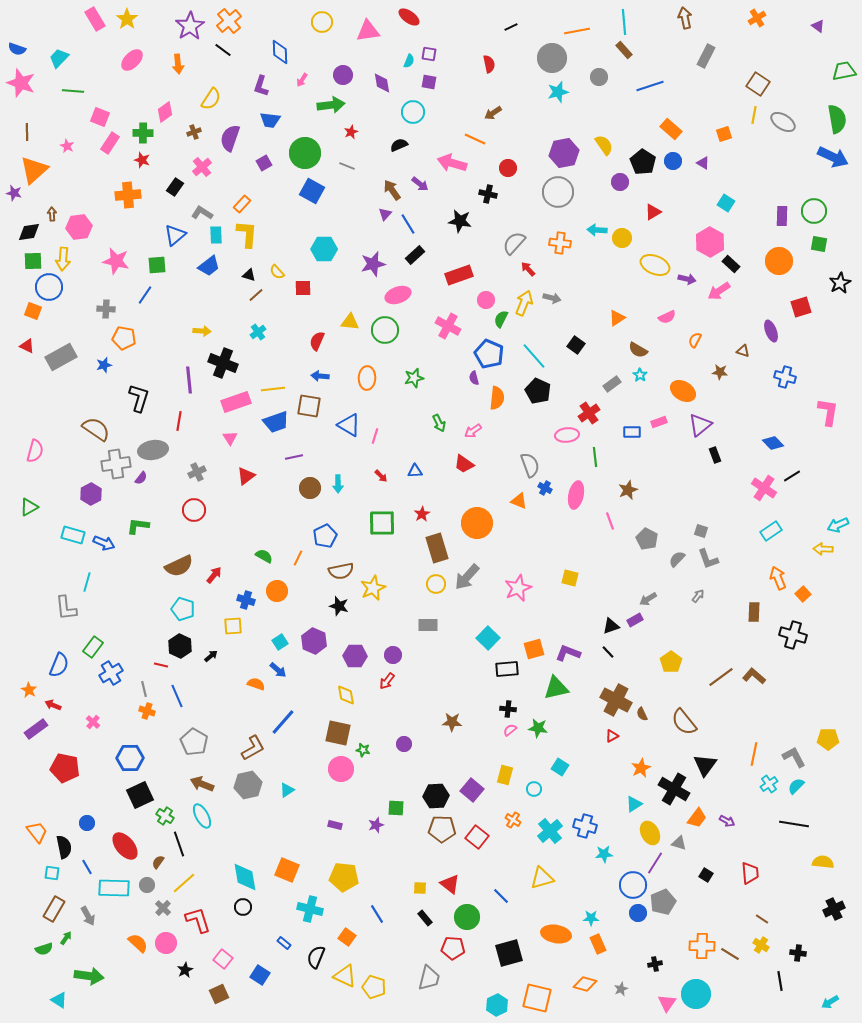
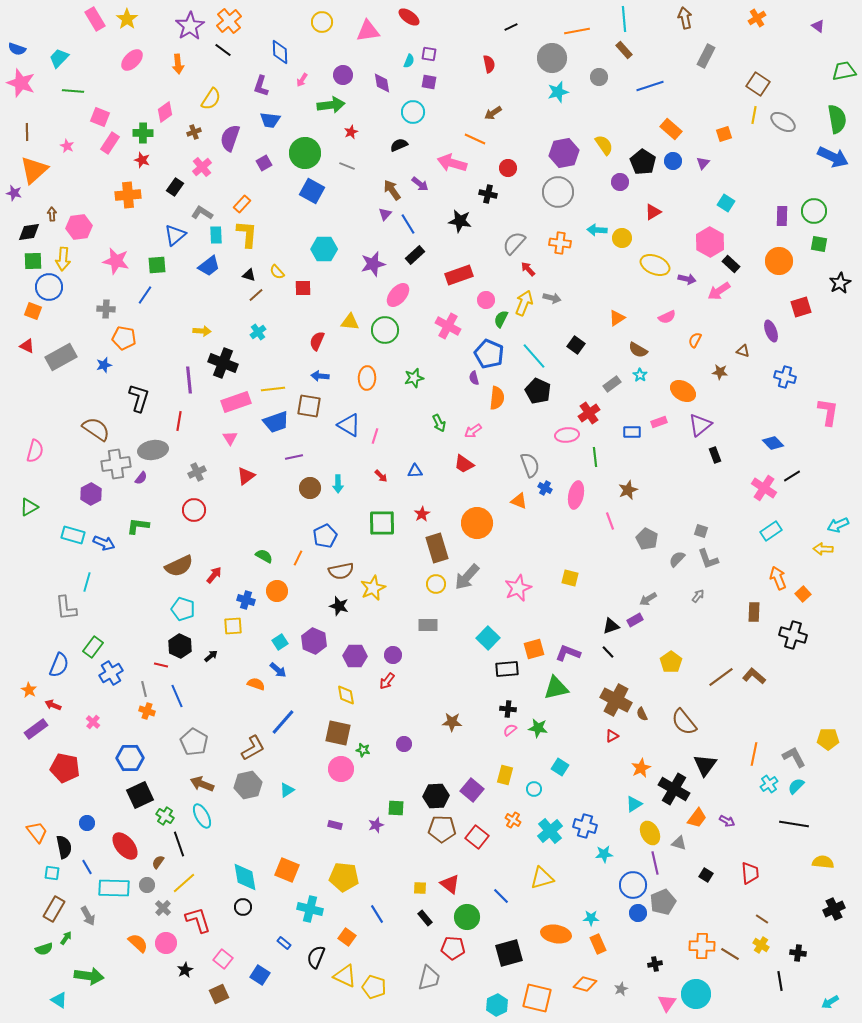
cyan line at (624, 22): moved 3 px up
purple triangle at (703, 163): rotated 40 degrees clockwise
pink ellipse at (398, 295): rotated 30 degrees counterclockwise
purple line at (655, 863): rotated 45 degrees counterclockwise
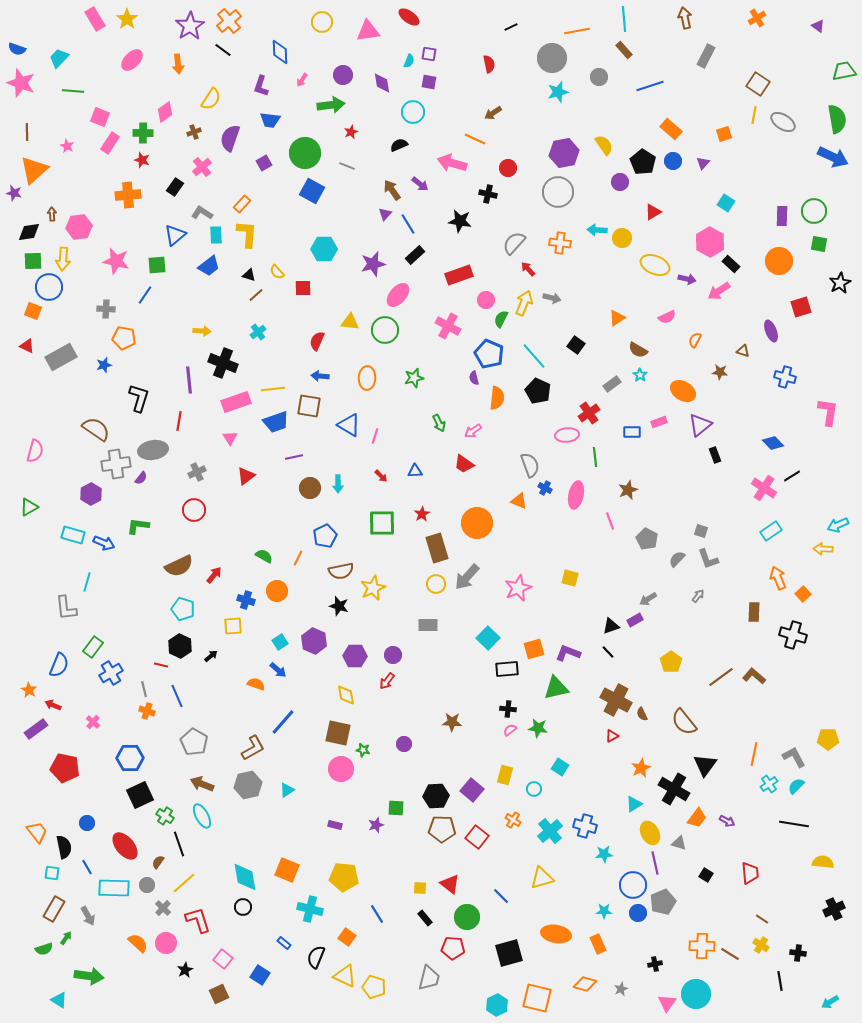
cyan star at (591, 918): moved 13 px right, 7 px up
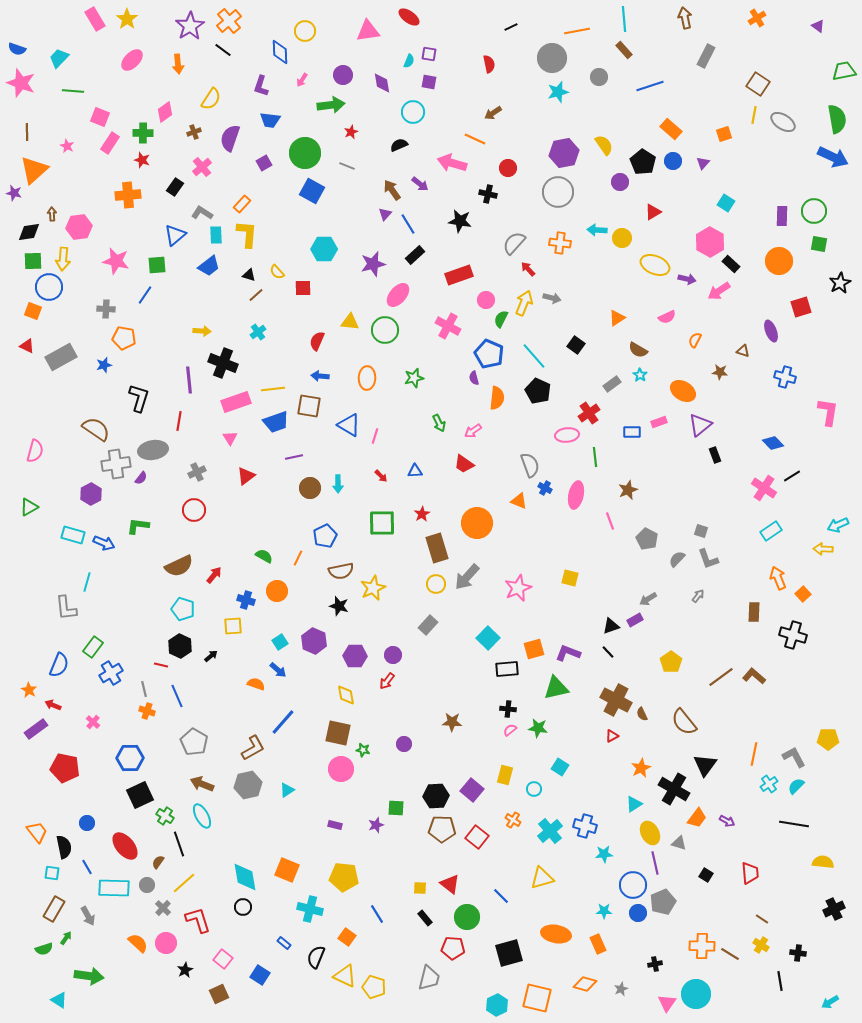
yellow circle at (322, 22): moved 17 px left, 9 px down
gray rectangle at (428, 625): rotated 48 degrees counterclockwise
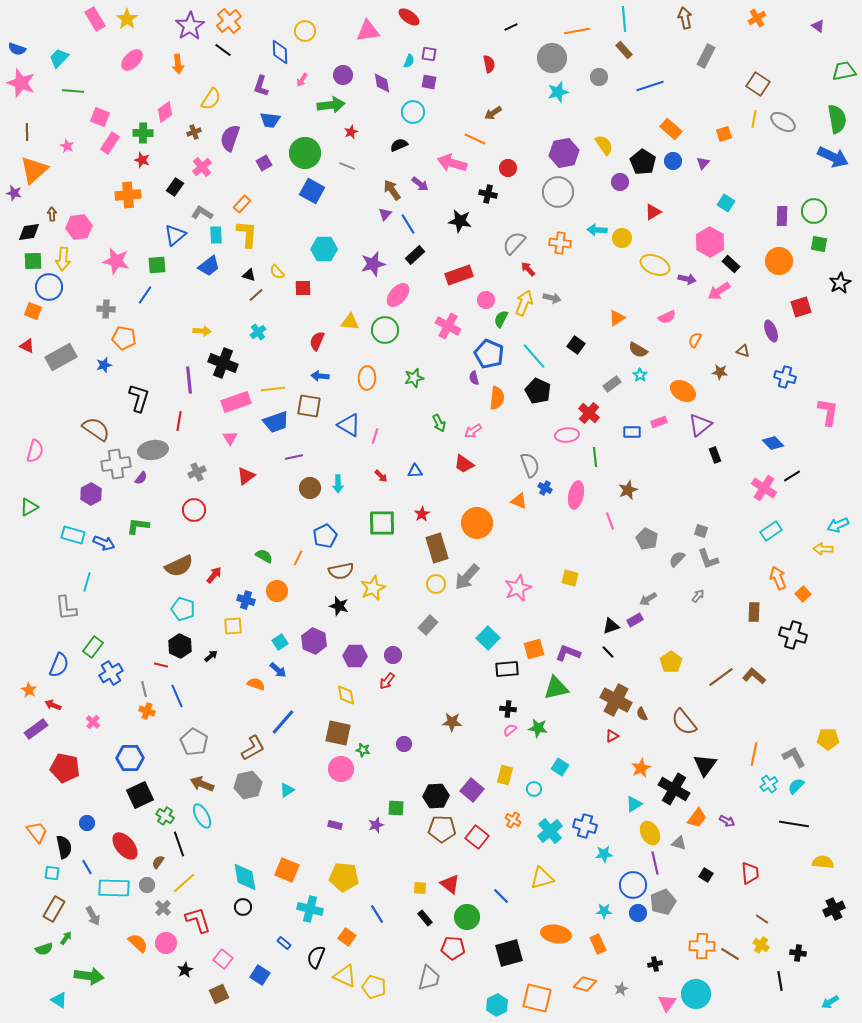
yellow line at (754, 115): moved 4 px down
red cross at (589, 413): rotated 15 degrees counterclockwise
gray arrow at (88, 916): moved 5 px right
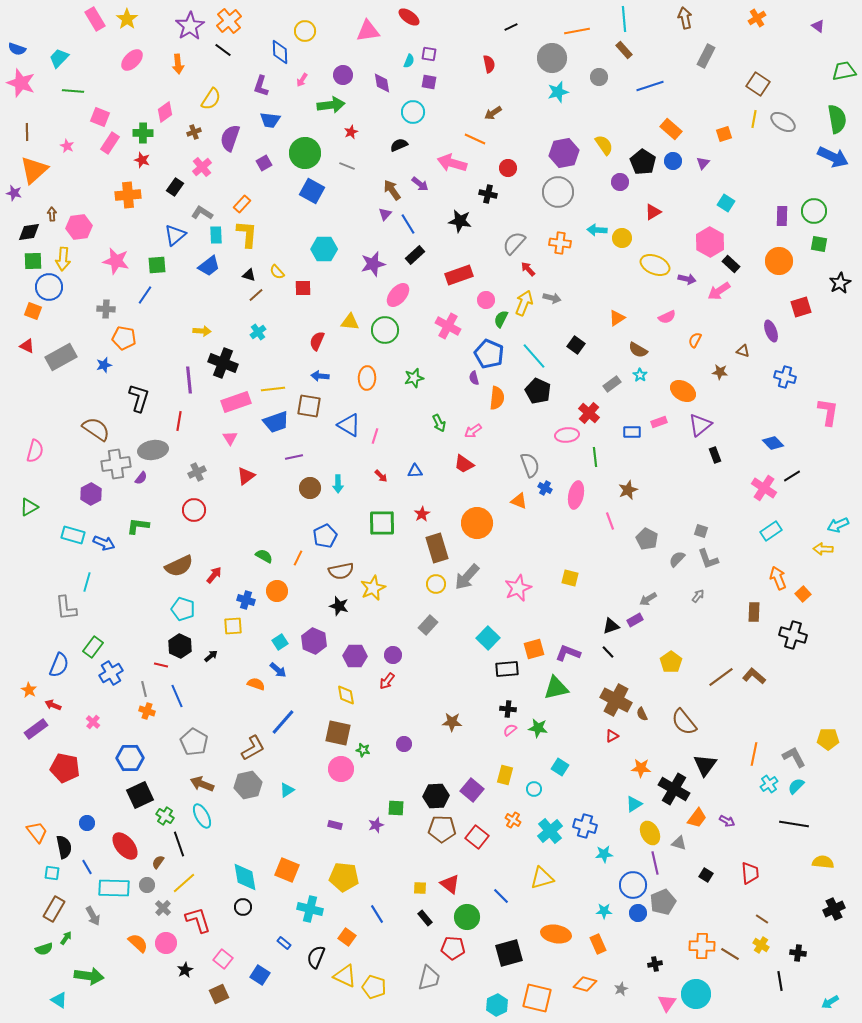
orange star at (641, 768): rotated 30 degrees clockwise
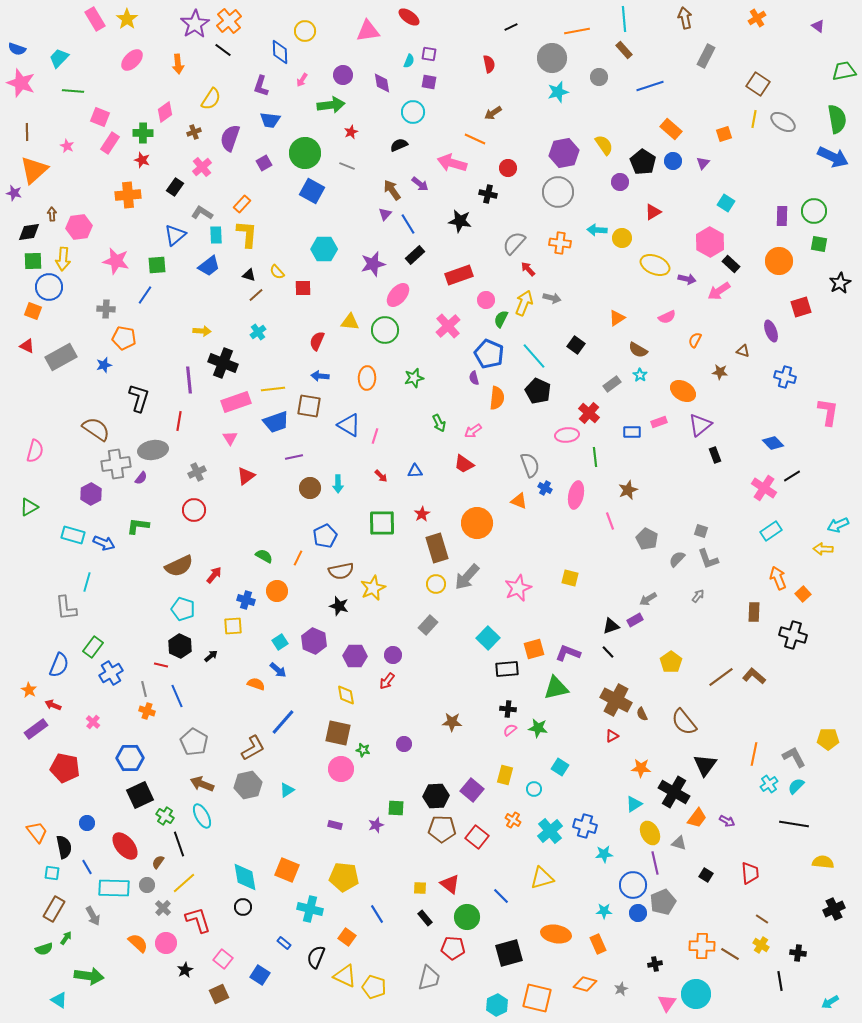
purple star at (190, 26): moved 5 px right, 2 px up
pink cross at (448, 326): rotated 20 degrees clockwise
black cross at (674, 789): moved 3 px down
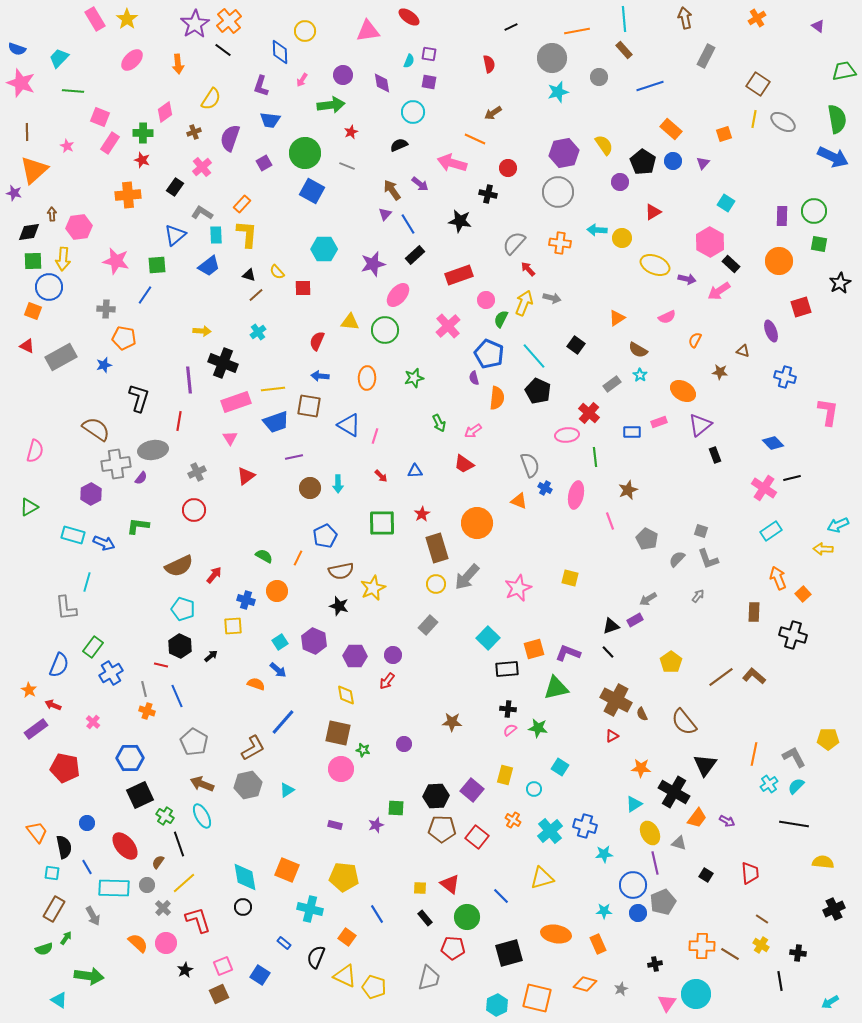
black line at (792, 476): moved 2 px down; rotated 18 degrees clockwise
pink square at (223, 959): moved 7 px down; rotated 30 degrees clockwise
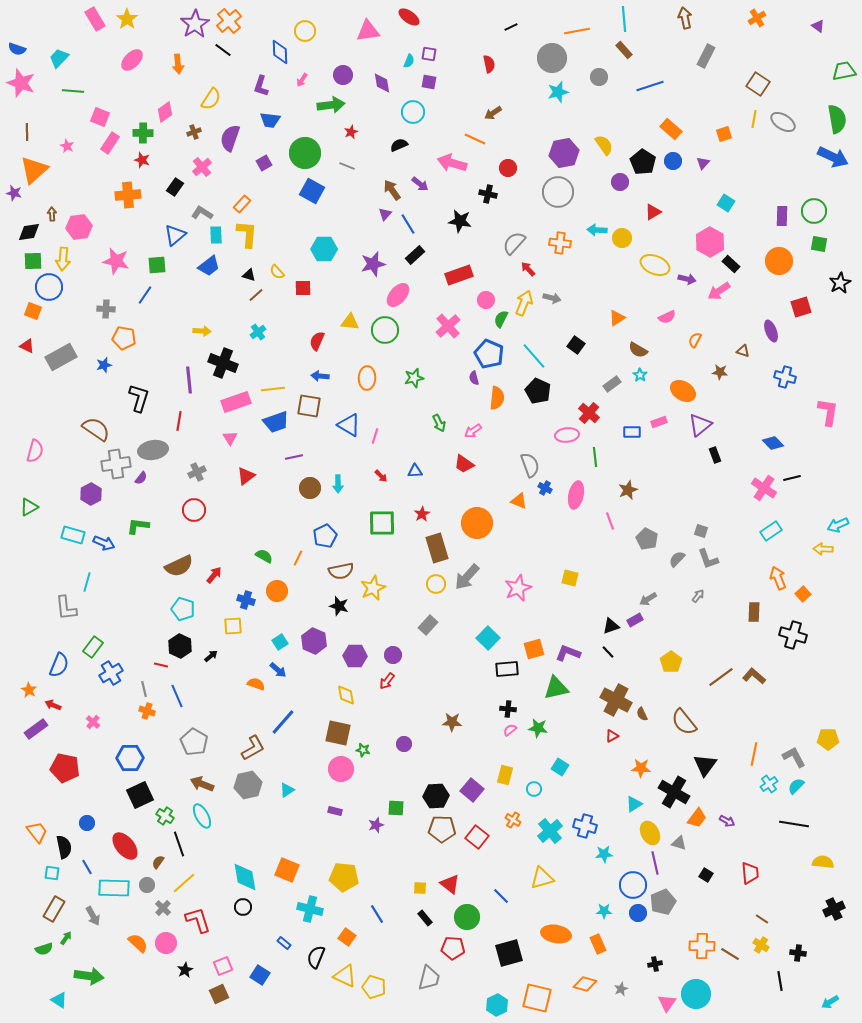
purple rectangle at (335, 825): moved 14 px up
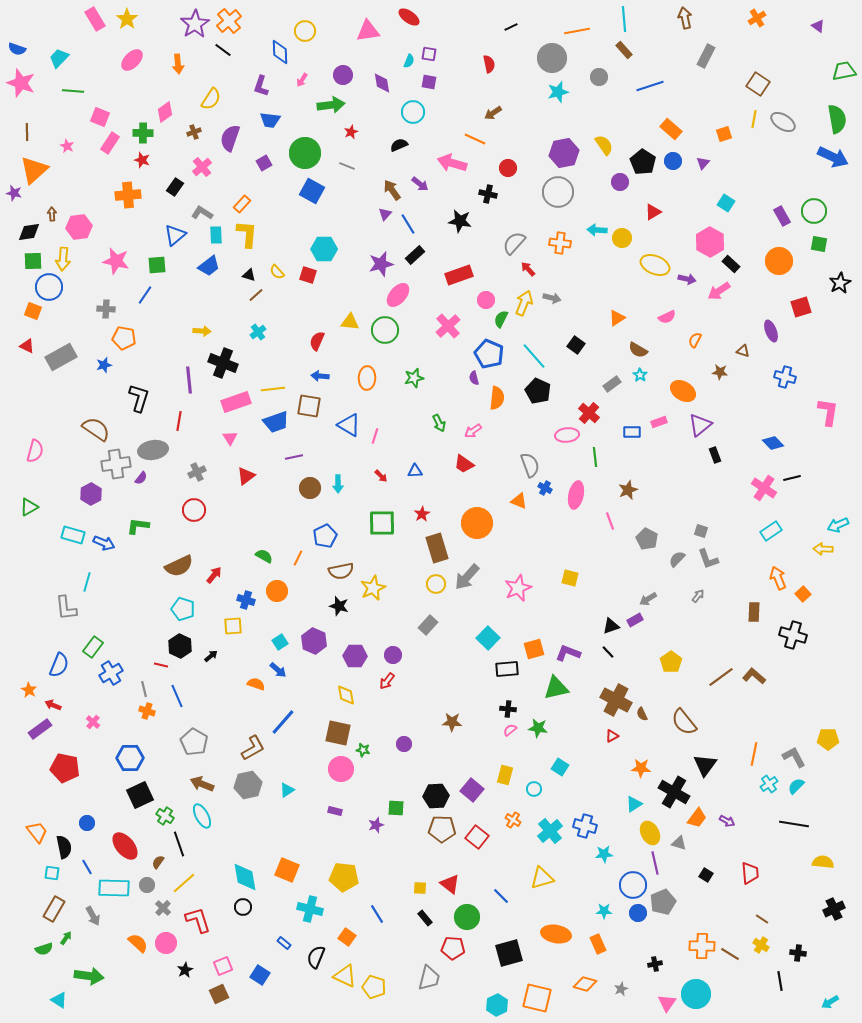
purple rectangle at (782, 216): rotated 30 degrees counterclockwise
purple star at (373, 264): moved 8 px right
red square at (303, 288): moved 5 px right, 13 px up; rotated 18 degrees clockwise
purple rectangle at (36, 729): moved 4 px right
